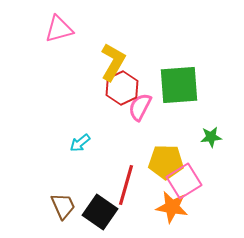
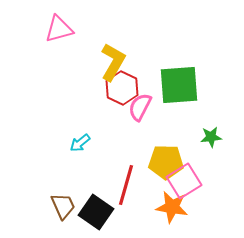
red hexagon: rotated 8 degrees counterclockwise
black square: moved 4 px left
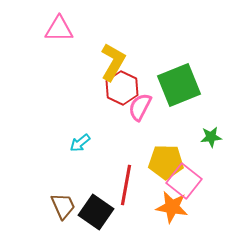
pink triangle: rotated 16 degrees clockwise
green square: rotated 18 degrees counterclockwise
pink square: rotated 20 degrees counterclockwise
red line: rotated 6 degrees counterclockwise
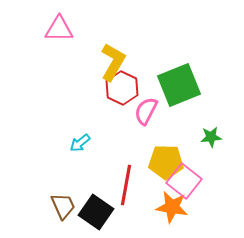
pink semicircle: moved 6 px right, 4 px down
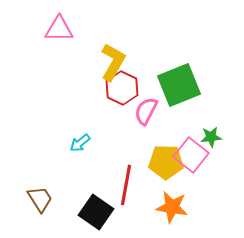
pink square: moved 7 px right, 26 px up
brown trapezoid: moved 23 px left, 7 px up; rotated 8 degrees counterclockwise
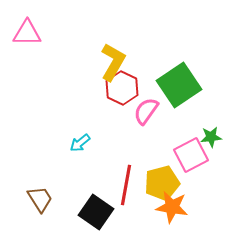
pink triangle: moved 32 px left, 4 px down
green square: rotated 12 degrees counterclockwise
pink semicircle: rotated 8 degrees clockwise
pink square: rotated 24 degrees clockwise
yellow pentagon: moved 4 px left, 21 px down; rotated 16 degrees counterclockwise
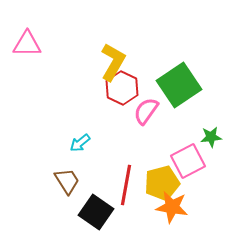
pink triangle: moved 11 px down
pink square: moved 3 px left, 6 px down
brown trapezoid: moved 27 px right, 18 px up
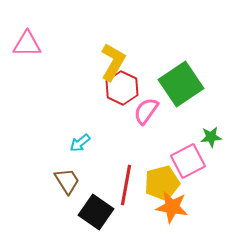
green square: moved 2 px right, 1 px up
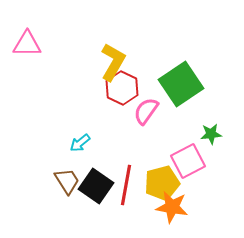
green star: moved 3 px up
black square: moved 26 px up
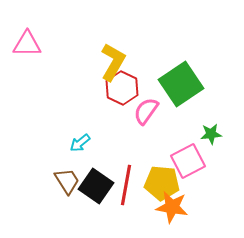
yellow pentagon: rotated 20 degrees clockwise
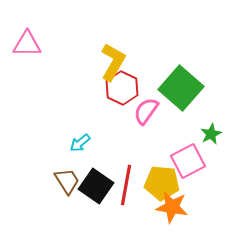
green square: moved 4 px down; rotated 15 degrees counterclockwise
green star: rotated 20 degrees counterclockwise
